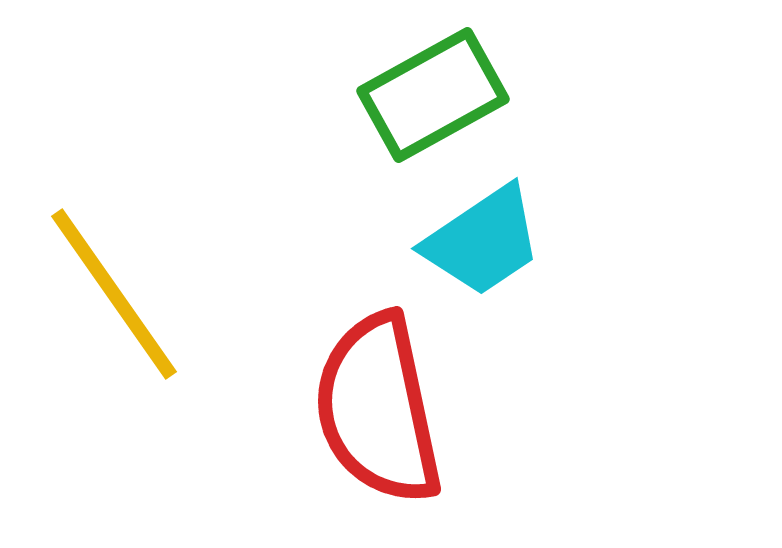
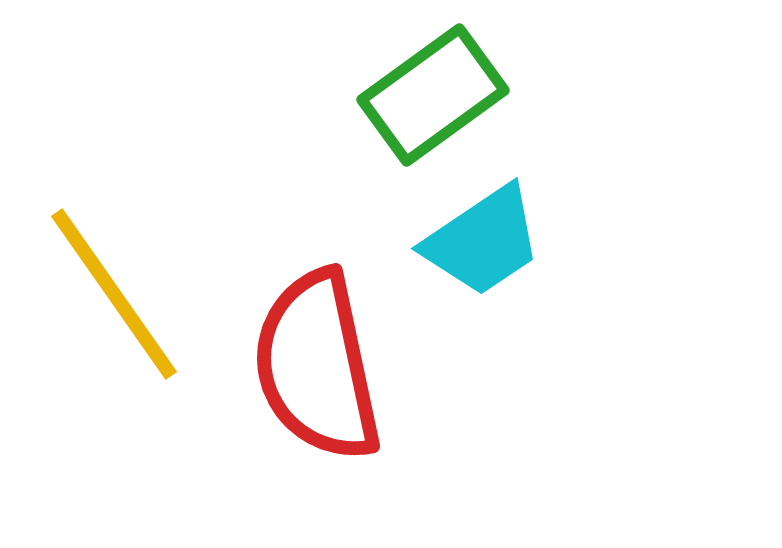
green rectangle: rotated 7 degrees counterclockwise
red semicircle: moved 61 px left, 43 px up
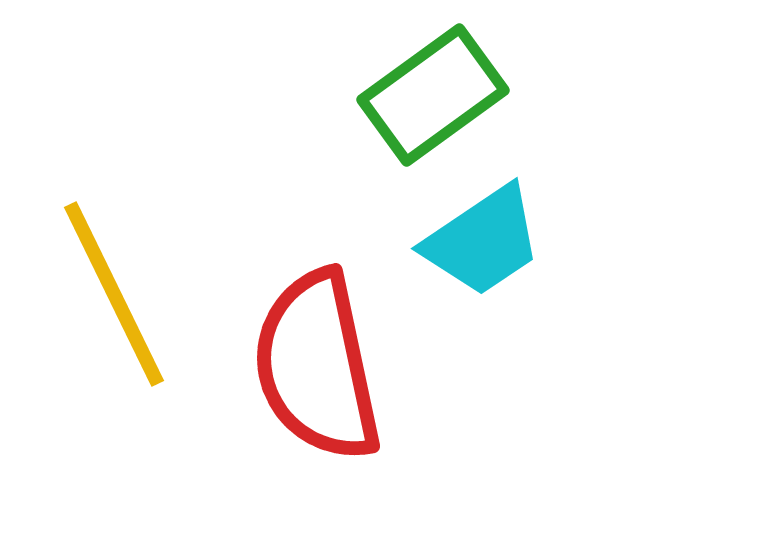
yellow line: rotated 9 degrees clockwise
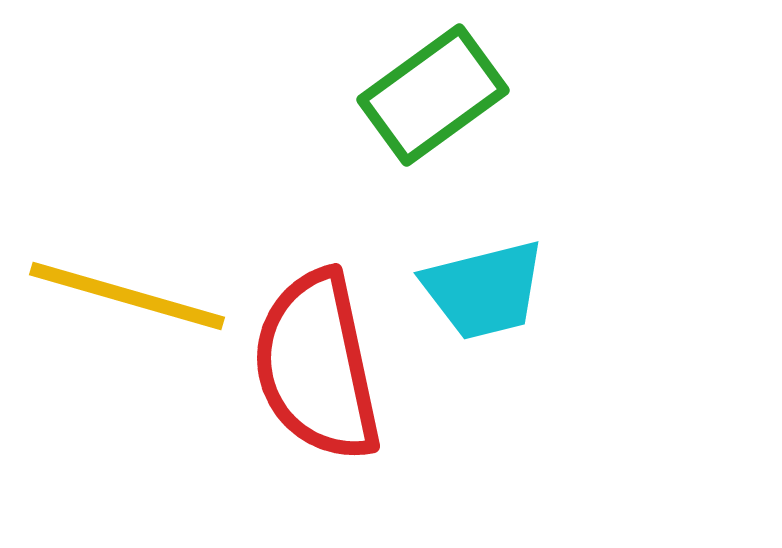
cyan trapezoid: moved 1 px right, 49 px down; rotated 20 degrees clockwise
yellow line: moved 13 px right, 2 px down; rotated 48 degrees counterclockwise
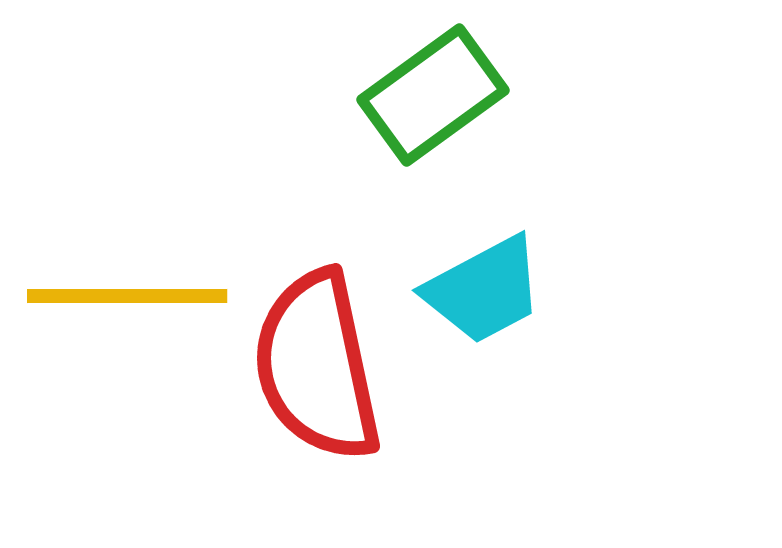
cyan trapezoid: rotated 14 degrees counterclockwise
yellow line: rotated 16 degrees counterclockwise
